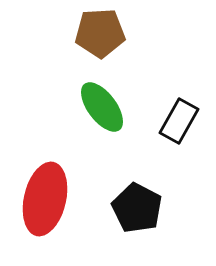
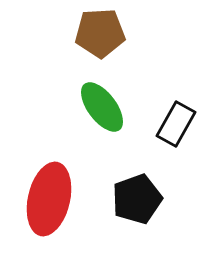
black rectangle: moved 3 px left, 3 px down
red ellipse: moved 4 px right
black pentagon: moved 9 px up; rotated 24 degrees clockwise
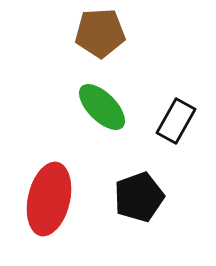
green ellipse: rotated 8 degrees counterclockwise
black rectangle: moved 3 px up
black pentagon: moved 2 px right, 2 px up
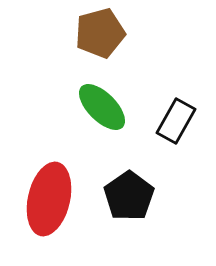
brown pentagon: rotated 12 degrees counterclockwise
black pentagon: moved 10 px left, 1 px up; rotated 15 degrees counterclockwise
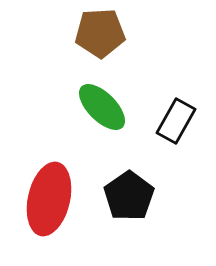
brown pentagon: rotated 12 degrees clockwise
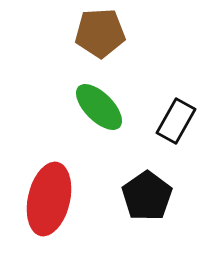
green ellipse: moved 3 px left
black pentagon: moved 18 px right
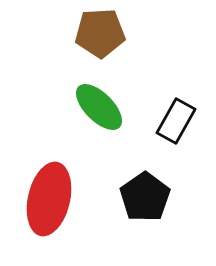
black pentagon: moved 2 px left, 1 px down
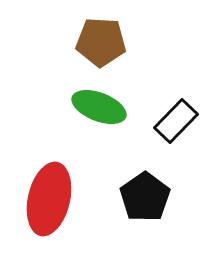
brown pentagon: moved 1 px right, 9 px down; rotated 6 degrees clockwise
green ellipse: rotated 24 degrees counterclockwise
black rectangle: rotated 15 degrees clockwise
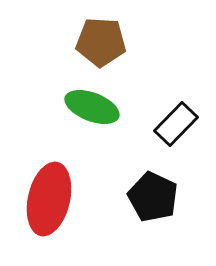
green ellipse: moved 7 px left
black rectangle: moved 3 px down
black pentagon: moved 8 px right; rotated 12 degrees counterclockwise
